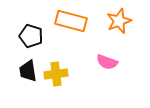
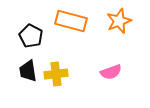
black pentagon: rotated 10 degrees clockwise
pink semicircle: moved 4 px right, 10 px down; rotated 40 degrees counterclockwise
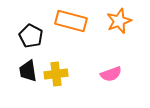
pink semicircle: moved 2 px down
